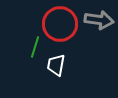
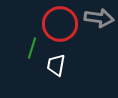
gray arrow: moved 2 px up
green line: moved 3 px left, 1 px down
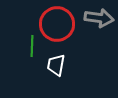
red circle: moved 3 px left
green line: moved 2 px up; rotated 15 degrees counterclockwise
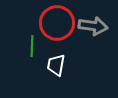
gray arrow: moved 6 px left, 8 px down
red circle: moved 1 px up
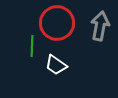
gray arrow: moved 7 px right; rotated 88 degrees counterclockwise
white trapezoid: rotated 65 degrees counterclockwise
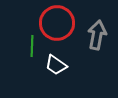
gray arrow: moved 3 px left, 9 px down
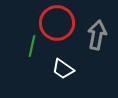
green line: rotated 10 degrees clockwise
white trapezoid: moved 7 px right, 4 px down
